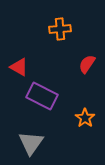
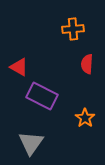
orange cross: moved 13 px right
red semicircle: rotated 30 degrees counterclockwise
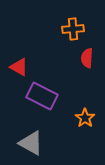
red semicircle: moved 6 px up
gray triangle: rotated 36 degrees counterclockwise
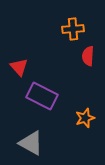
red semicircle: moved 1 px right, 2 px up
red triangle: rotated 18 degrees clockwise
orange star: rotated 18 degrees clockwise
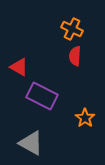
orange cross: moved 1 px left; rotated 30 degrees clockwise
red semicircle: moved 13 px left
red triangle: rotated 18 degrees counterclockwise
orange star: rotated 18 degrees counterclockwise
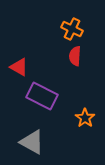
gray triangle: moved 1 px right, 1 px up
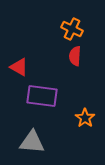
purple rectangle: rotated 20 degrees counterclockwise
gray triangle: rotated 24 degrees counterclockwise
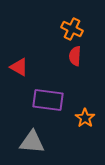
purple rectangle: moved 6 px right, 4 px down
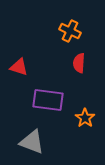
orange cross: moved 2 px left, 2 px down
red semicircle: moved 4 px right, 7 px down
red triangle: rotated 12 degrees counterclockwise
gray triangle: rotated 16 degrees clockwise
